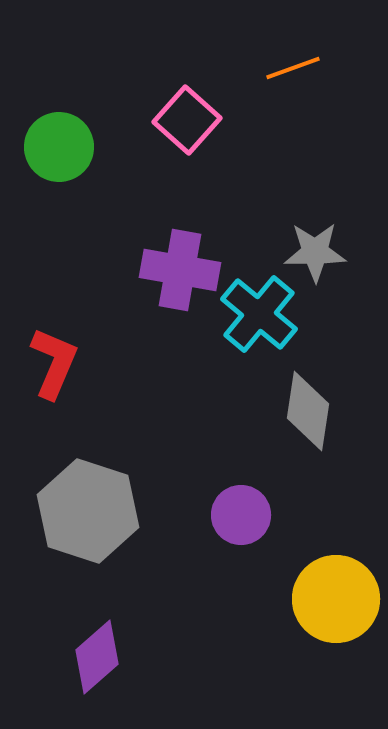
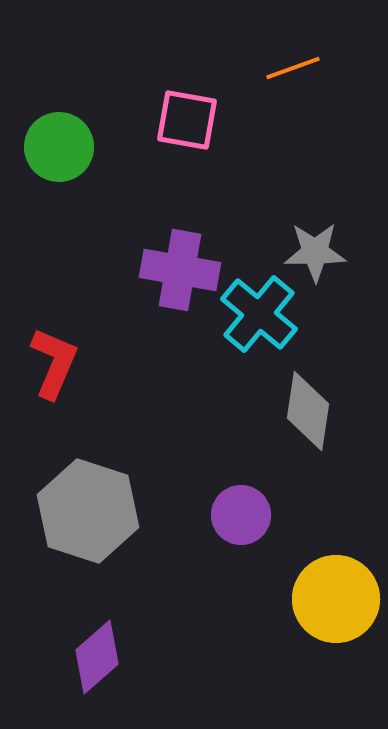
pink square: rotated 32 degrees counterclockwise
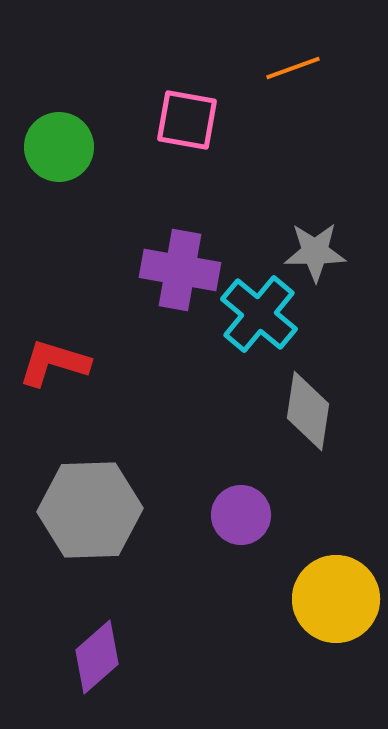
red L-shape: rotated 96 degrees counterclockwise
gray hexagon: moved 2 px right, 1 px up; rotated 20 degrees counterclockwise
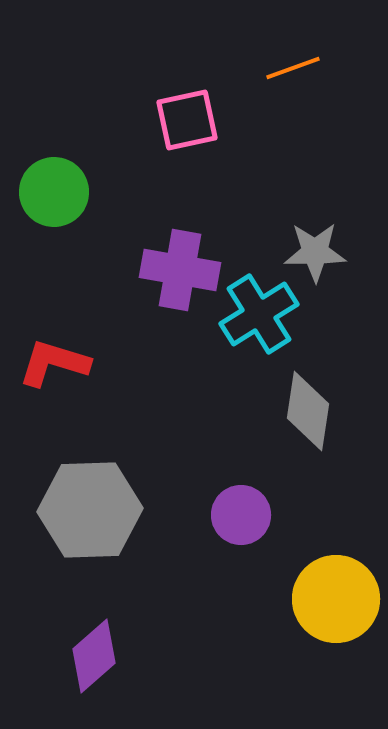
pink square: rotated 22 degrees counterclockwise
green circle: moved 5 px left, 45 px down
cyan cross: rotated 18 degrees clockwise
purple diamond: moved 3 px left, 1 px up
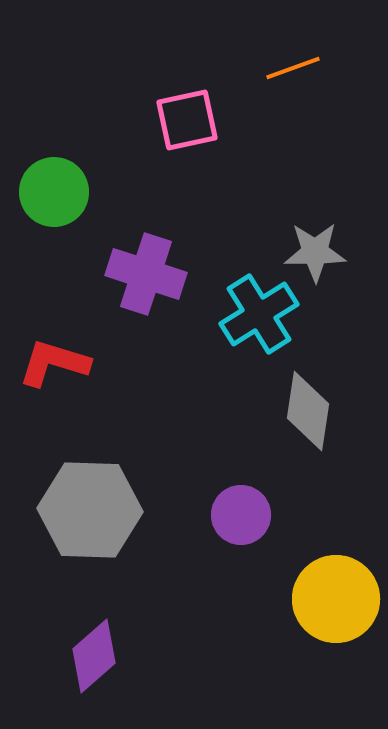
purple cross: moved 34 px left, 4 px down; rotated 8 degrees clockwise
gray hexagon: rotated 4 degrees clockwise
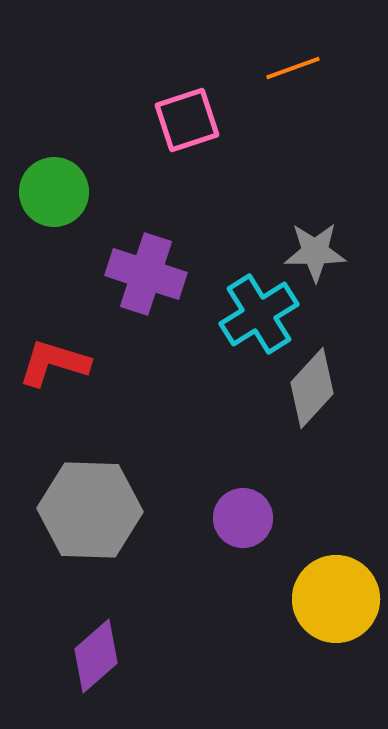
pink square: rotated 6 degrees counterclockwise
gray diamond: moved 4 px right, 23 px up; rotated 34 degrees clockwise
purple circle: moved 2 px right, 3 px down
purple diamond: moved 2 px right
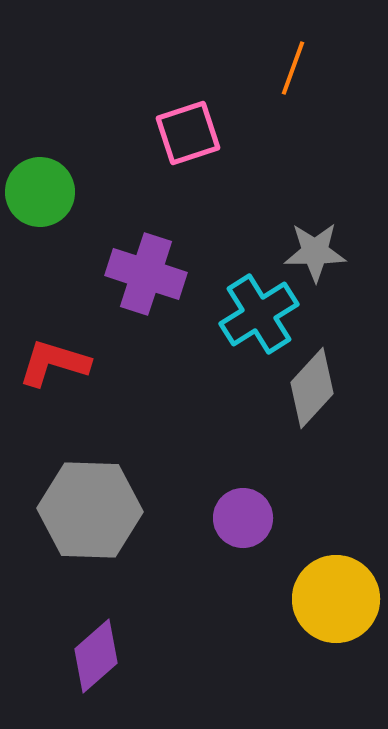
orange line: rotated 50 degrees counterclockwise
pink square: moved 1 px right, 13 px down
green circle: moved 14 px left
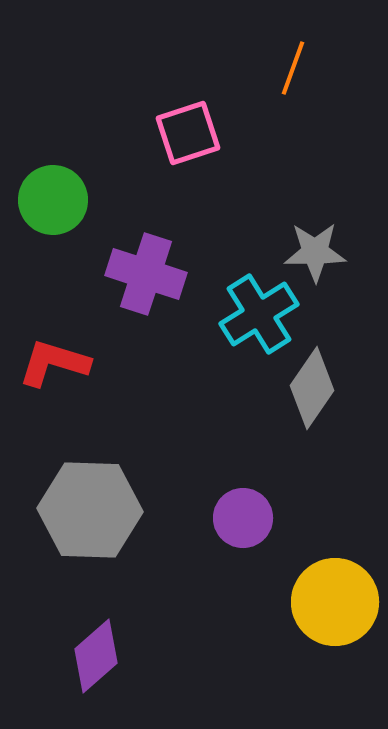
green circle: moved 13 px right, 8 px down
gray diamond: rotated 8 degrees counterclockwise
yellow circle: moved 1 px left, 3 px down
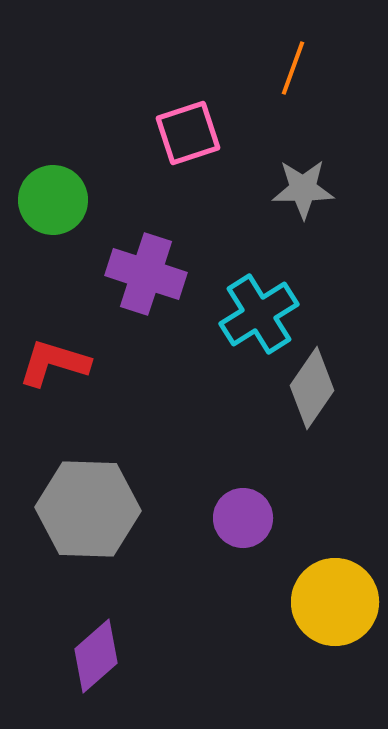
gray star: moved 12 px left, 63 px up
gray hexagon: moved 2 px left, 1 px up
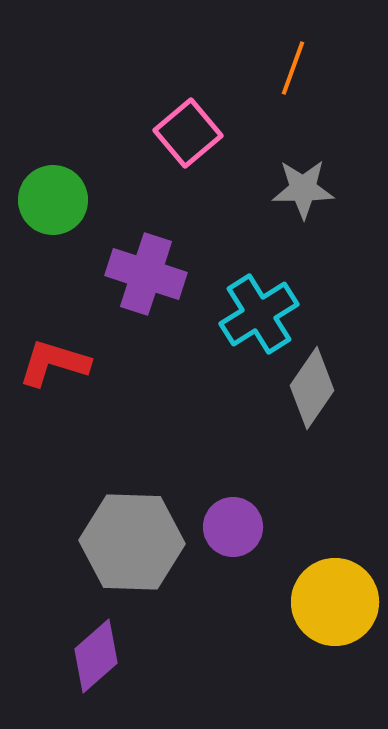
pink square: rotated 22 degrees counterclockwise
gray hexagon: moved 44 px right, 33 px down
purple circle: moved 10 px left, 9 px down
